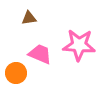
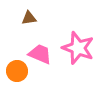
pink star: moved 1 px left, 3 px down; rotated 16 degrees clockwise
orange circle: moved 1 px right, 2 px up
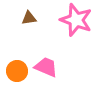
pink star: moved 2 px left, 28 px up
pink trapezoid: moved 6 px right, 13 px down
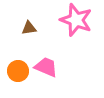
brown triangle: moved 10 px down
orange circle: moved 1 px right
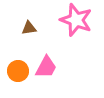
pink trapezoid: rotated 95 degrees clockwise
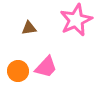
pink star: rotated 28 degrees clockwise
pink trapezoid: rotated 15 degrees clockwise
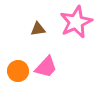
pink star: moved 2 px down
brown triangle: moved 9 px right, 1 px down
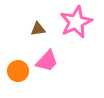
pink trapezoid: moved 1 px right, 6 px up
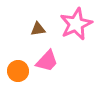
pink star: moved 2 px down
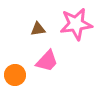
pink star: rotated 16 degrees clockwise
orange circle: moved 3 px left, 4 px down
